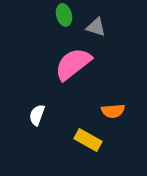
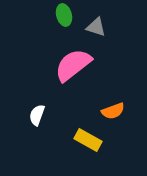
pink semicircle: moved 1 px down
orange semicircle: rotated 15 degrees counterclockwise
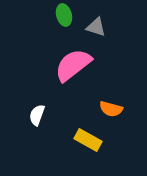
orange semicircle: moved 2 px left, 2 px up; rotated 35 degrees clockwise
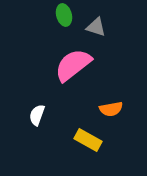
orange semicircle: rotated 25 degrees counterclockwise
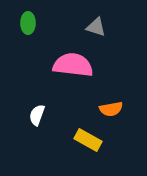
green ellipse: moved 36 px left, 8 px down; rotated 15 degrees clockwise
pink semicircle: rotated 45 degrees clockwise
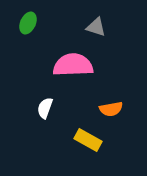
green ellipse: rotated 25 degrees clockwise
pink semicircle: rotated 9 degrees counterclockwise
white semicircle: moved 8 px right, 7 px up
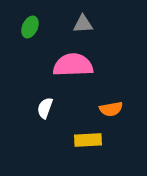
green ellipse: moved 2 px right, 4 px down
gray triangle: moved 13 px left, 3 px up; rotated 20 degrees counterclockwise
yellow rectangle: rotated 32 degrees counterclockwise
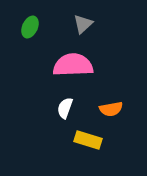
gray triangle: rotated 40 degrees counterclockwise
white semicircle: moved 20 px right
yellow rectangle: rotated 20 degrees clockwise
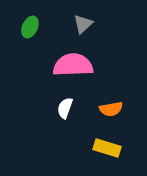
yellow rectangle: moved 19 px right, 8 px down
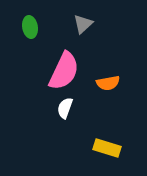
green ellipse: rotated 35 degrees counterclockwise
pink semicircle: moved 9 px left, 6 px down; rotated 117 degrees clockwise
orange semicircle: moved 3 px left, 26 px up
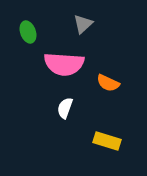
green ellipse: moved 2 px left, 5 px down; rotated 10 degrees counterclockwise
pink semicircle: moved 7 px up; rotated 69 degrees clockwise
orange semicircle: rotated 35 degrees clockwise
yellow rectangle: moved 7 px up
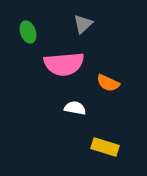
pink semicircle: rotated 9 degrees counterclockwise
white semicircle: moved 10 px right; rotated 80 degrees clockwise
yellow rectangle: moved 2 px left, 6 px down
